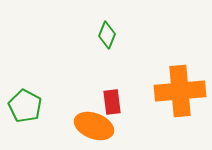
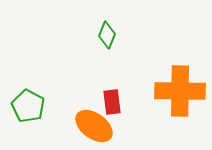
orange cross: rotated 6 degrees clockwise
green pentagon: moved 3 px right
orange ellipse: rotated 15 degrees clockwise
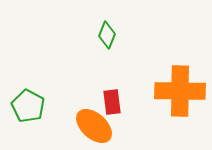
orange ellipse: rotated 6 degrees clockwise
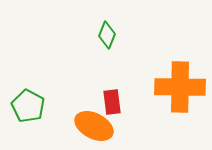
orange cross: moved 4 px up
orange ellipse: rotated 15 degrees counterclockwise
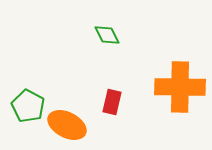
green diamond: rotated 48 degrees counterclockwise
red rectangle: rotated 20 degrees clockwise
orange ellipse: moved 27 px left, 1 px up
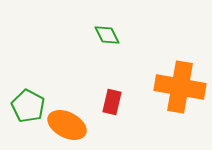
orange cross: rotated 9 degrees clockwise
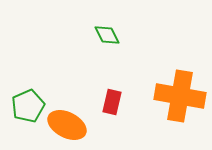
orange cross: moved 9 px down
green pentagon: rotated 20 degrees clockwise
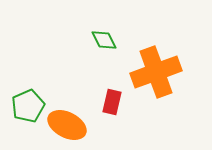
green diamond: moved 3 px left, 5 px down
orange cross: moved 24 px left, 24 px up; rotated 30 degrees counterclockwise
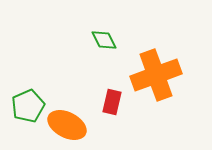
orange cross: moved 3 px down
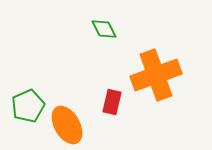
green diamond: moved 11 px up
orange ellipse: rotated 33 degrees clockwise
